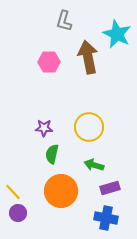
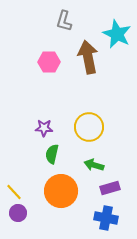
yellow line: moved 1 px right
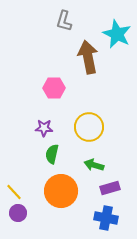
pink hexagon: moved 5 px right, 26 px down
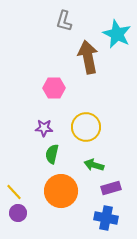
yellow circle: moved 3 px left
purple rectangle: moved 1 px right
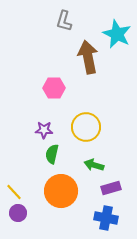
purple star: moved 2 px down
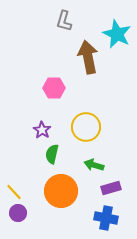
purple star: moved 2 px left; rotated 30 degrees clockwise
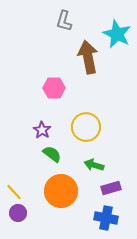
green semicircle: rotated 114 degrees clockwise
